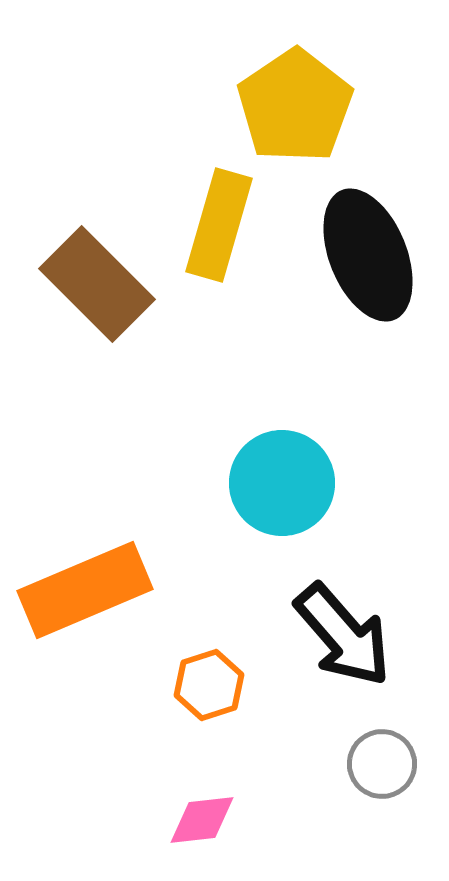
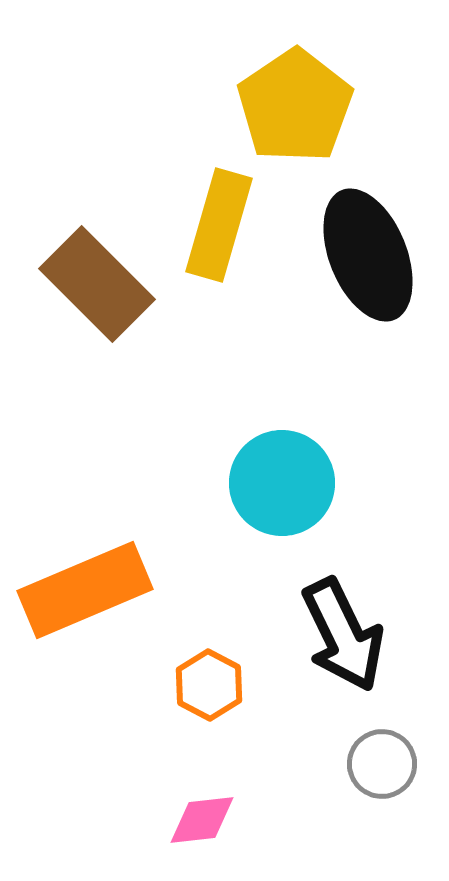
black arrow: rotated 15 degrees clockwise
orange hexagon: rotated 14 degrees counterclockwise
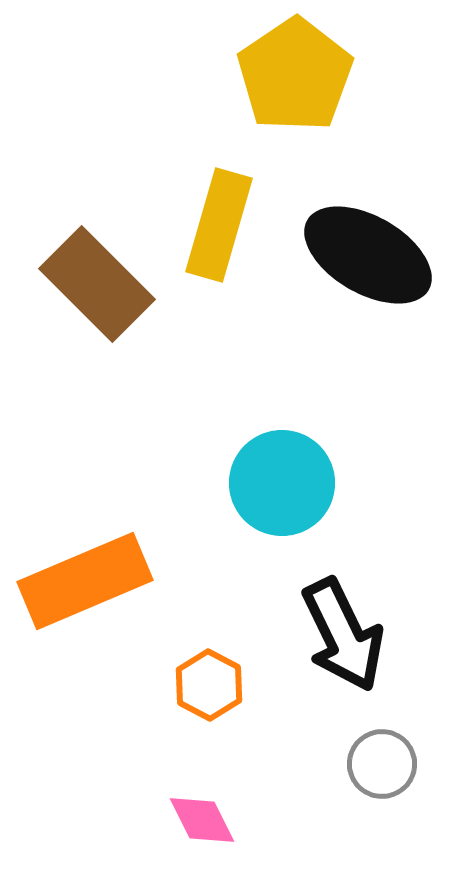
yellow pentagon: moved 31 px up
black ellipse: rotated 38 degrees counterclockwise
orange rectangle: moved 9 px up
pink diamond: rotated 70 degrees clockwise
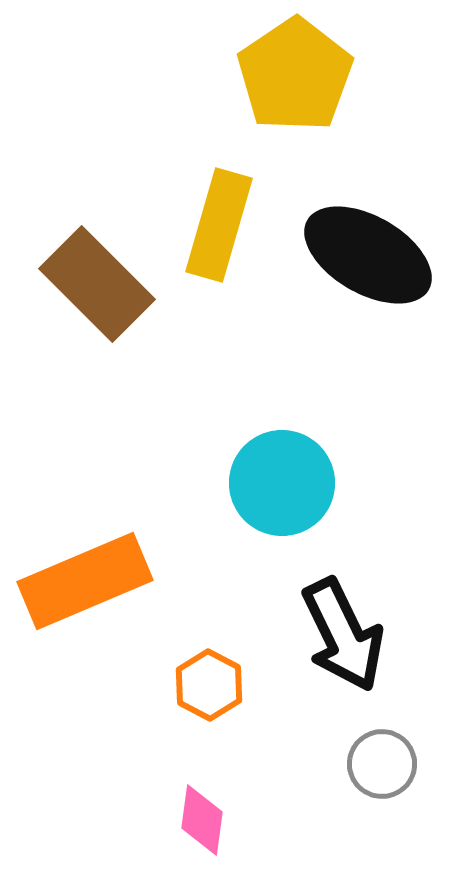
pink diamond: rotated 34 degrees clockwise
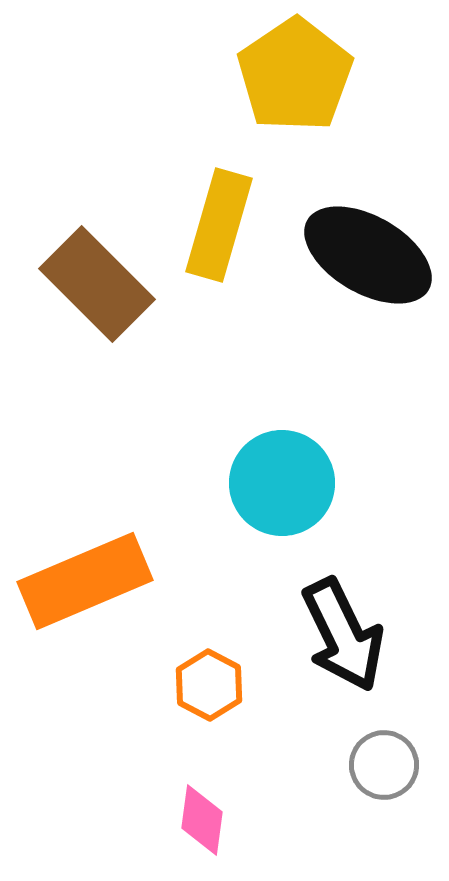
gray circle: moved 2 px right, 1 px down
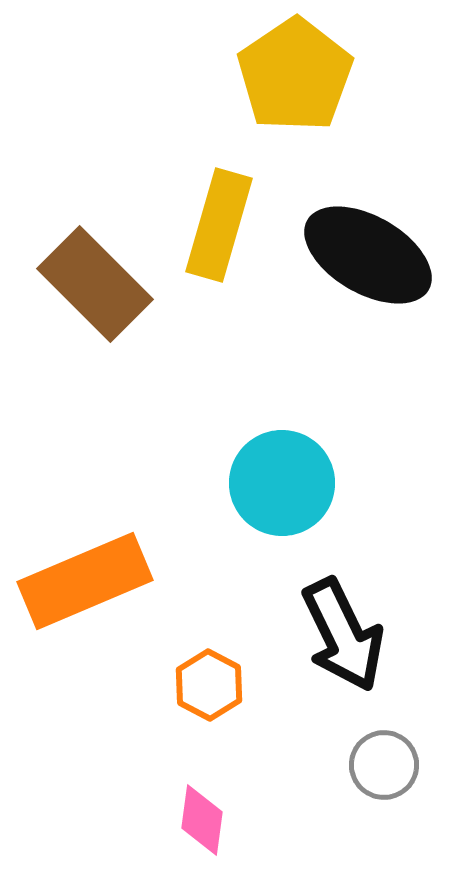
brown rectangle: moved 2 px left
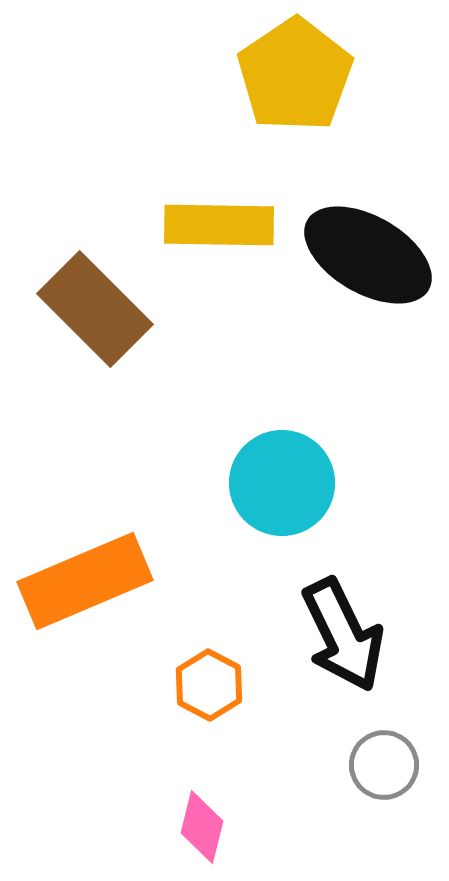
yellow rectangle: rotated 75 degrees clockwise
brown rectangle: moved 25 px down
pink diamond: moved 7 px down; rotated 6 degrees clockwise
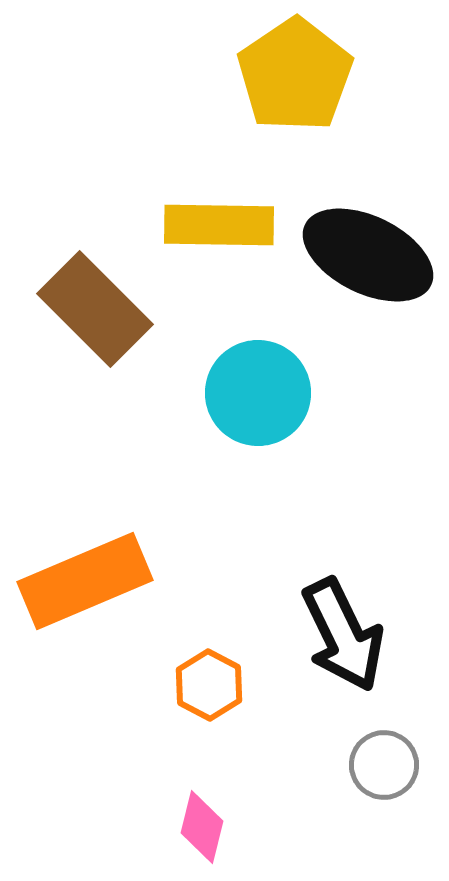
black ellipse: rotated 4 degrees counterclockwise
cyan circle: moved 24 px left, 90 px up
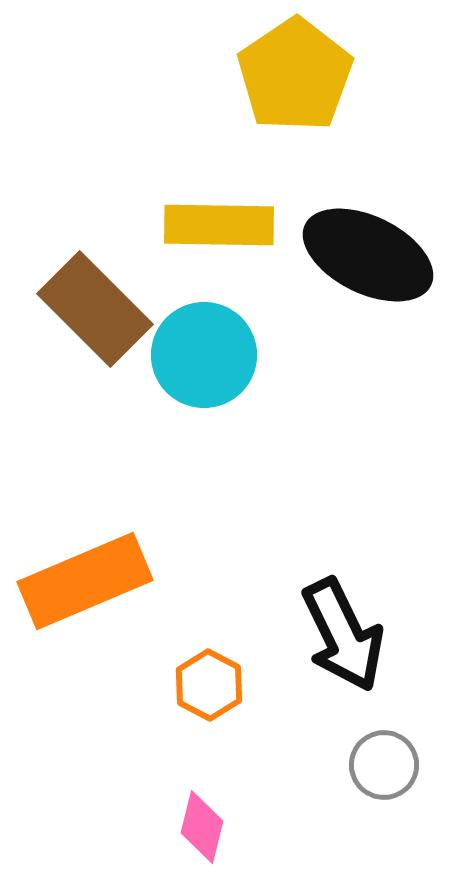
cyan circle: moved 54 px left, 38 px up
